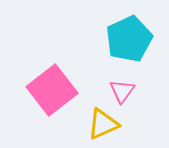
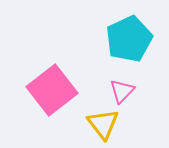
pink triangle: rotated 8 degrees clockwise
yellow triangle: rotated 44 degrees counterclockwise
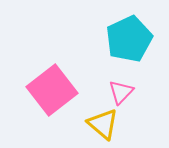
pink triangle: moved 1 px left, 1 px down
yellow triangle: rotated 12 degrees counterclockwise
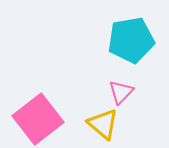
cyan pentagon: moved 2 px right, 1 px down; rotated 15 degrees clockwise
pink square: moved 14 px left, 29 px down
